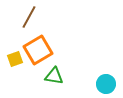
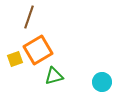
brown line: rotated 10 degrees counterclockwise
green triangle: rotated 24 degrees counterclockwise
cyan circle: moved 4 px left, 2 px up
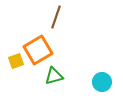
brown line: moved 27 px right
yellow square: moved 1 px right, 2 px down
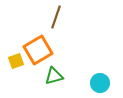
cyan circle: moved 2 px left, 1 px down
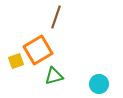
cyan circle: moved 1 px left, 1 px down
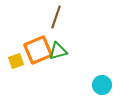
orange square: rotated 8 degrees clockwise
green triangle: moved 4 px right, 25 px up
cyan circle: moved 3 px right, 1 px down
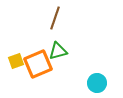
brown line: moved 1 px left, 1 px down
orange square: moved 14 px down
cyan circle: moved 5 px left, 2 px up
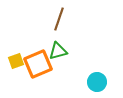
brown line: moved 4 px right, 1 px down
cyan circle: moved 1 px up
